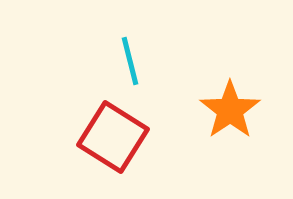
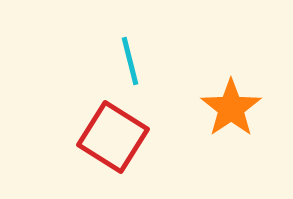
orange star: moved 1 px right, 2 px up
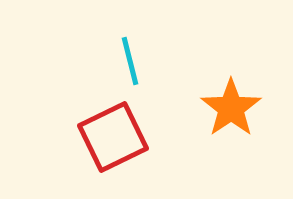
red square: rotated 32 degrees clockwise
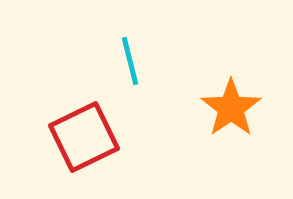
red square: moved 29 px left
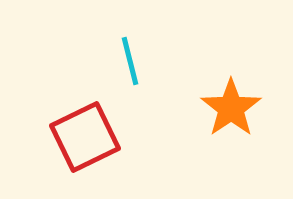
red square: moved 1 px right
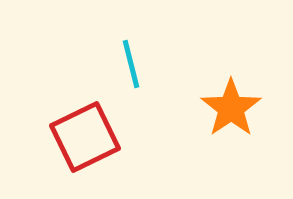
cyan line: moved 1 px right, 3 px down
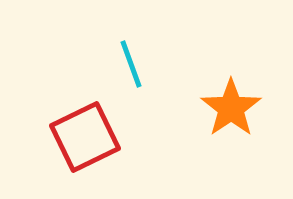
cyan line: rotated 6 degrees counterclockwise
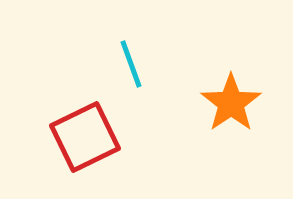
orange star: moved 5 px up
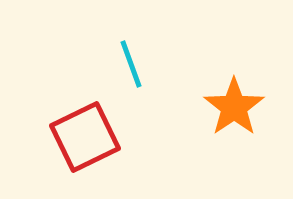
orange star: moved 3 px right, 4 px down
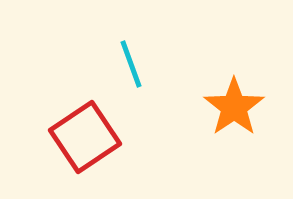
red square: rotated 8 degrees counterclockwise
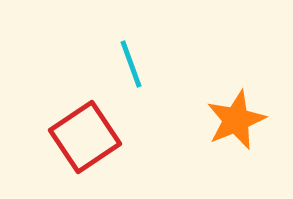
orange star: moved 2 px right, 13 px down; rotated 12 degrees clockwise
